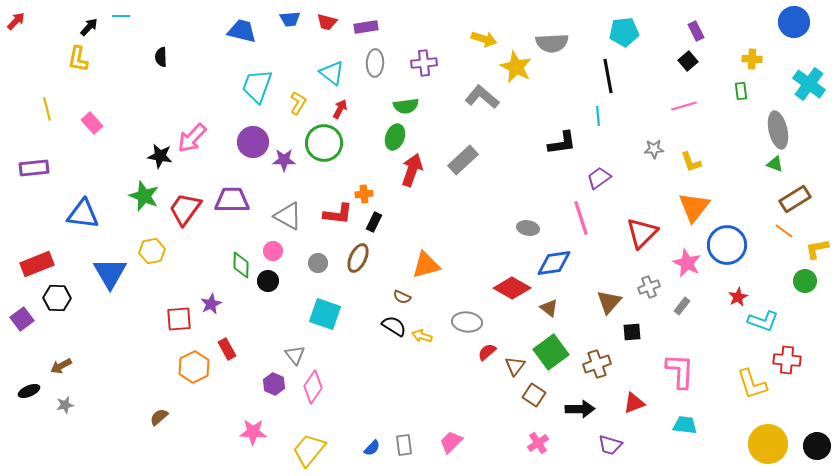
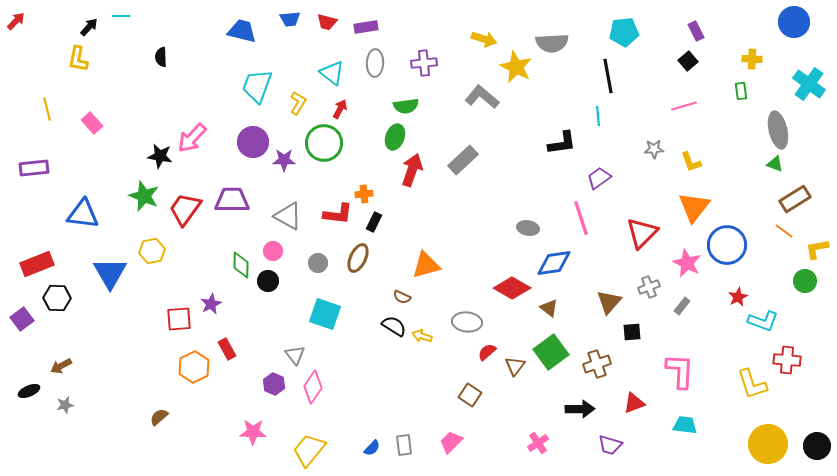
brown square at (534, 395): moved 64 px left
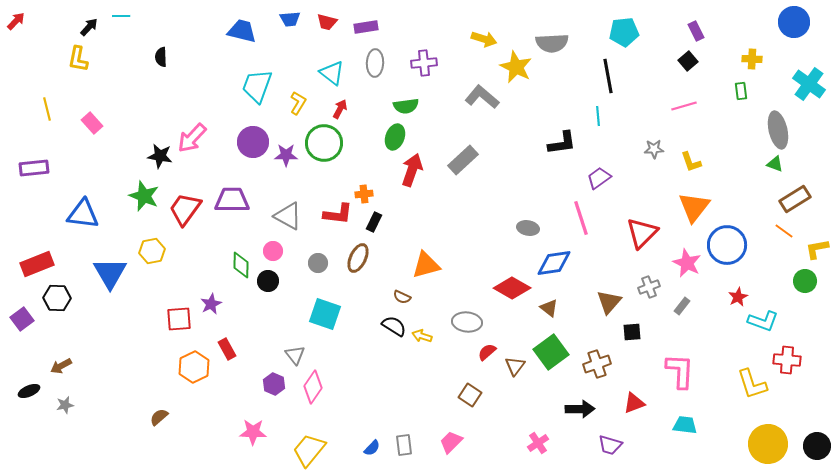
purple star at (284, 160): moved 2 px right, 5 px up
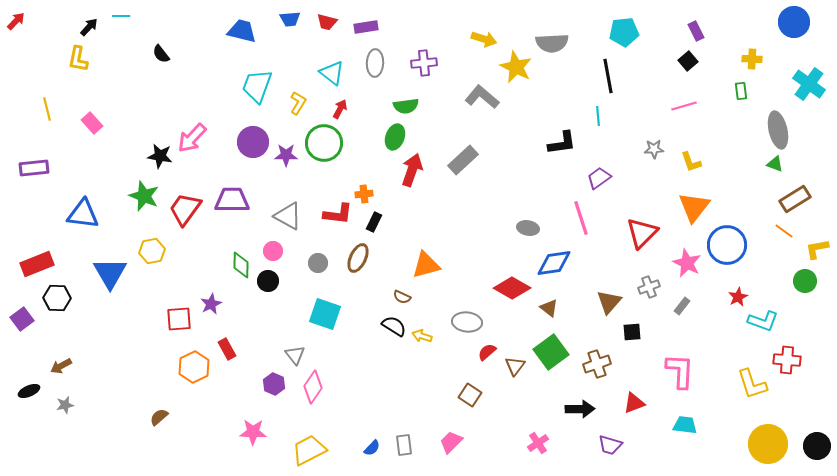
black semicircle at (161, 57): moved 3 px up; rotated 36 degrees counterclockwise
yellow trapezoid at (309, 450): rotated 24 degrees clockwise
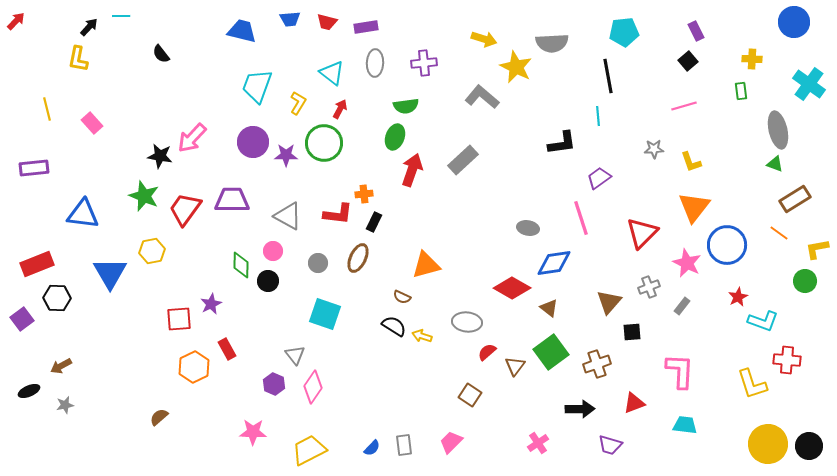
orange line at (784, 231): moved 5 px left, 2 px down
black circle at (817, 446): moved 8 px left
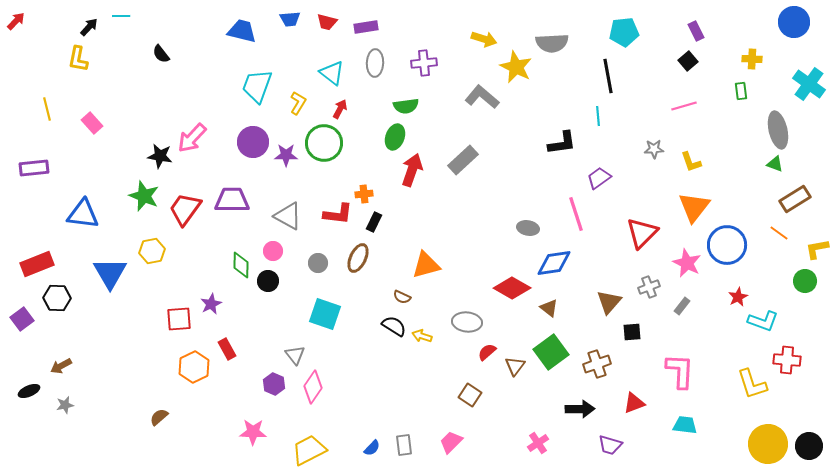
pink line at (581, 218): moved 5 px left, 4 px up
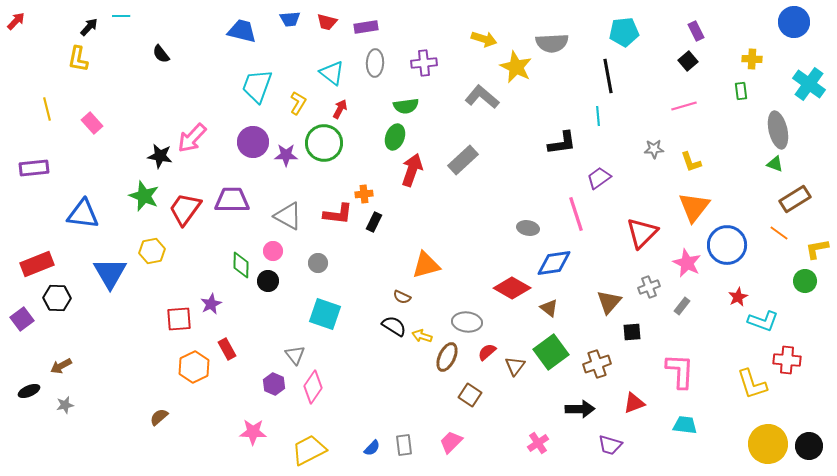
brown ellipse at (358, 258): moved 89 px right, 99 px down
